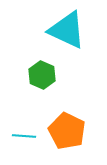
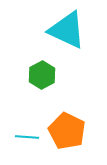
green hexagon: rotated 8 degrees clockwise
cyan line: moved 3 px right, 1 px down
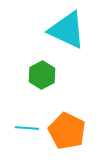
cyan line: moved 9 px up
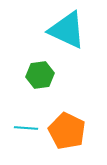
green hexagon: moved 2 px left; rotated 20 degrees clockwise
cyan line: moved 1 px left
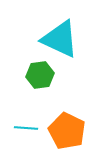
cyan triangle: moved 7 px left, 9 px down
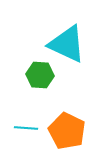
cyan triangle: moved 7 px right, 5 px down
green hexagon: rotated 12 degrees clockwise
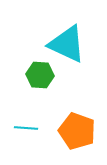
orange pentagon: moved 10 px right; rotated 6 degrees counterclockwise
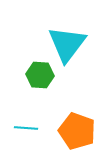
cyan triangle: rotated 42 degrees clockwise
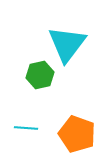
green hexagon: rotated 16 degrees counterclockwise
orange pentagon: moved 3 px down
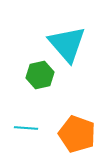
cyan triangle: rotated 18 degrees counterclockwise
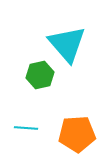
orange pentagon: rotated 24 degrees counterclockwise
